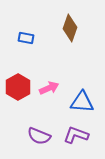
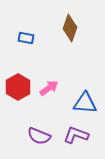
pink arrow: rotated 12 degrees counterclockwise
blue triangle: moved 3 px right, 1 px down
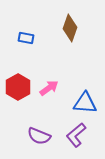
purple L-shape: rotated 60 degrees counterclockwise
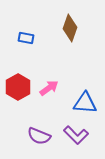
purple L-shape: rotated 95 degrees counterclockwise
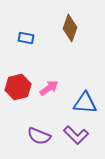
red hexagon: rotated 15 degrees clockwise
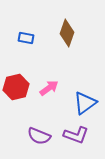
brown diamond: moved 3 px left, 5 px down
red hexagon: moved 2 px left
blue triangle: rotated 40 degrees counterclockwise
purple L-shape: rotated 25 degrees counterclockwise
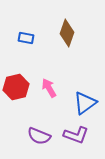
pink arrow: rotated 84 degrees counterclockwise
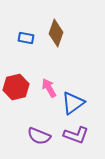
brown diamond: moved 11 px left
blue triangle: moved 12 px left
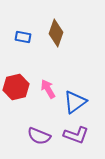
blue rectangle: moved 3 px left, 1 px up
pink arrow: moved 1 px left, 1 px down
blue triangle: moved 2 px right, 1 px up
